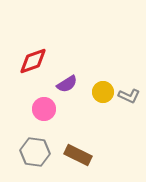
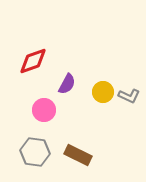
purple semicircle: rotated 30 degrees counterclockwise
pink circle: moved 1 px down
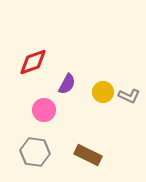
red diamond: moved 1 px down
brown rectangle: moved 10 px right
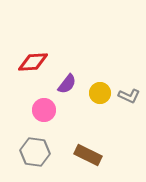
red diamond: rotated 16 degrees clockwise
purple semicircle: rotated 10 degrees clockwise
yellow circle: moved 3 px left, 1 px down
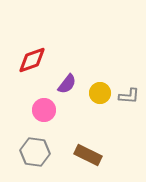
red diamond: moved 1 px left, 2 px up; rotated 16 degrees counterclockwise
gray L-shape: rotated 20 degrees counterclockwise
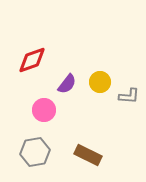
yellow circle: moved 11 px up
gray hexagon: rotated 16 degrees counterclockwise
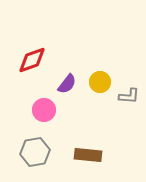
brown rectangle: rotated 20 degrees counterclockwise
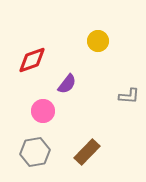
yellow circle: moved 2 px left, 41 px up
pink circle: moved 1 px left, 1 px down
brown rectangle: moved 1 px left, 3 px up; rotated 52 degrees counterclockwise
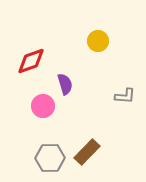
red diamond: moved 1 px left, 1 px down
purple semicircle: moved 2 px left; rotated 55 degrees counterclockwise
gray L-shape: moved 4 px left
pink circle: moved 5 px up
gray hexagon: moved 15 px right, 6 px down; rotated 8 degrees clockwise
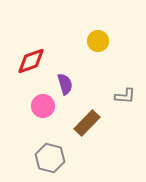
brown rectangle: moved 29 px up
gray hexagon: rotated 16 degrees clockwise
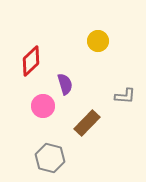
red diamond: rotated 24 degrees counterclockwise
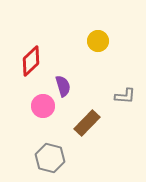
purple semicircle: moved 2 px left, 2 px down
